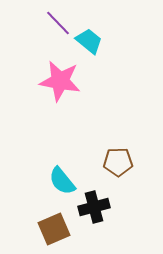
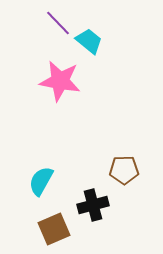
brown pentagon: moved 6 px right, 8 px down
cyan semicircle: moved 21 px left; rotated 68 degrees clockwise
black cross: moved 1 px left, 2 px up
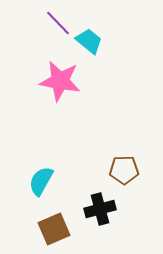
black cross: moved 7 px right, 4 px down
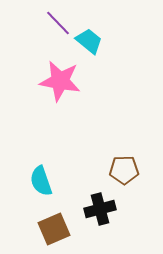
cyan semicircle: rotated 48 degrees counterclockwise
